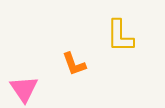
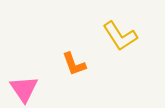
yellow L-shape: rotated 33 degrees counterclockwise
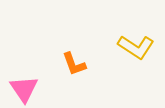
yellow L-shape: moved 16 px right, 11 px down; rotated 24 degrees counterclockwise
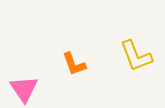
yellow L-shape: moved 9 px down; rotated 36 degrees clockwise
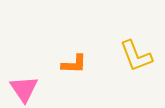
orange L-shape: rotated 68 degrees counterclockwise
